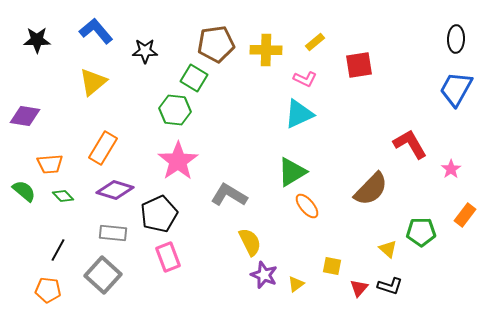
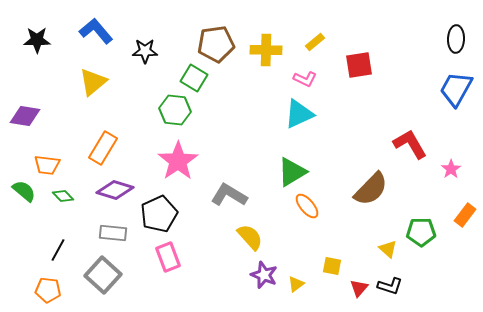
orange trapezoid at (50, 164): moved 3 px left, 1 px down; rotated 12 degrees clockwise
yellow semicircle at (250, 242): moved 5 px up; rotated 16 degrees counterclockwise
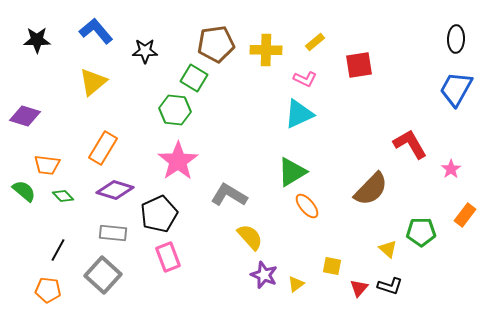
purple diamond at (25, 116): rotated 8 degrees clockwise
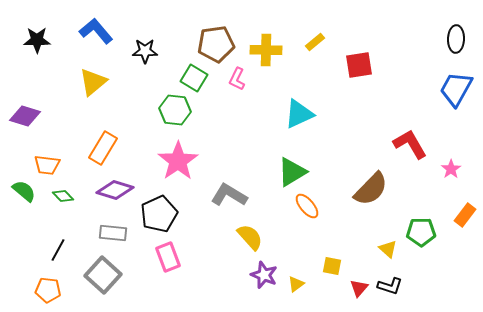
pink L-shape at (305, 79): moved 68 px left; rotated 90 degrees clockwise
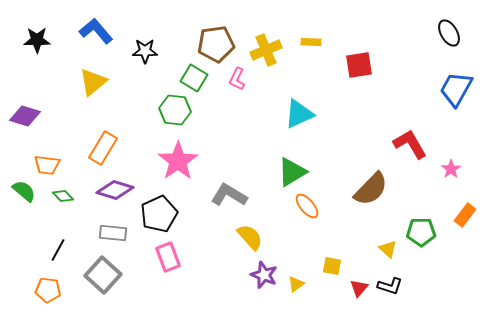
black ellipse at (456, 39): moved 7 px left, 6 px up; rotated 32 degrees counterclockwise
yellow rectangle at (315, 42): moved 4 px left; rotated 42 degrees clockwise
yellow cross at (266, 50): rotated 24 degrees counterclockwise
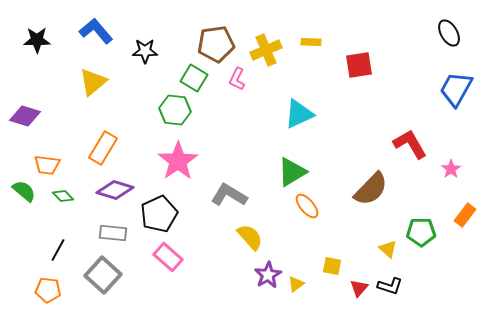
pink rectangle at (168, 257): rotated 28 degrees counterclockwise
purple star at (264, 275): moved 4 px right; rotated 20 degrees clockwise
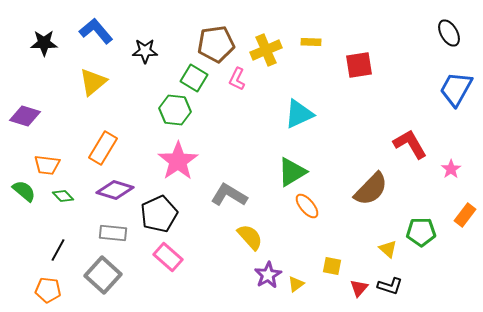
black star at (37, 40): moved 7 px right, 3 px down
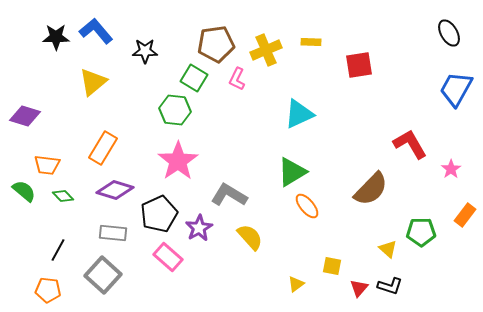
black star at (44, 43): moved 12 px right, 6 px up
purple star at (268, 275): moved 69 px left, 47 px up
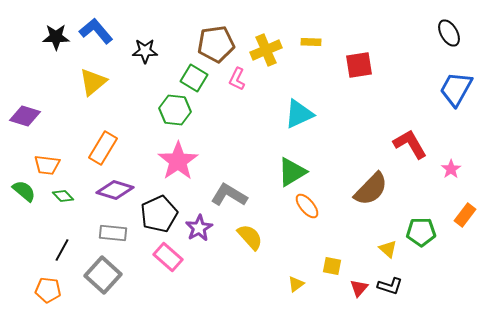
black line at (58, 250): moved 4 px right
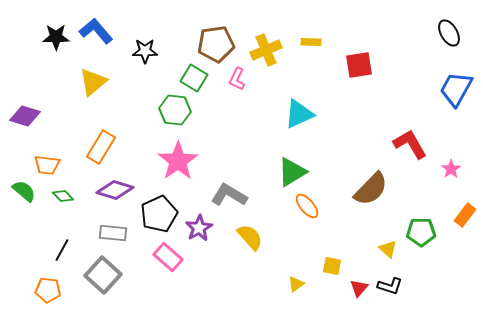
orange rectangle at (103, 148): moved 2 px left, 1 px up
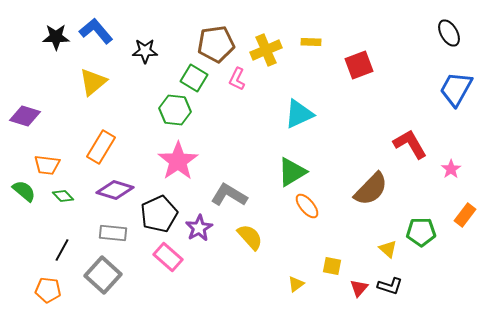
red square at (359, 65): rotated 12 degrees counterclockwise
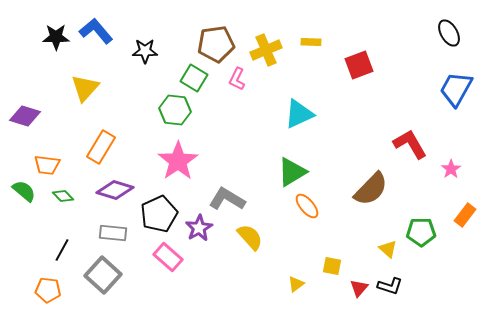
yellow triangle at (93, 82): moved 8 px left, 6 px down; rotated 8 degrees counterclockwise
gray L-shape at (229, 195): moved 2 px left, 4 px down
